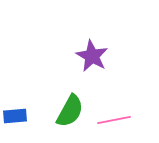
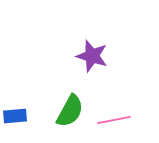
purple star: rotated 12 degrees counterclockwise
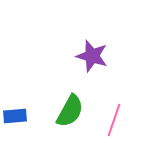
pink line: rotated 60 degrees counterclockwise
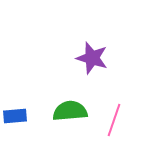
purple star: moved 2 px down
green semicircle: rotated 124 degrees counterclockwise
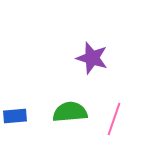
green semicircle: moved 1 px down
pink line: moved 1 px up
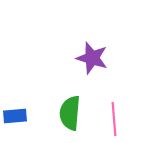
green semicircle: moved 1 px down; rotated 80 degrees counterclockwise
pink line: rotated 24 degrees counterclockwise
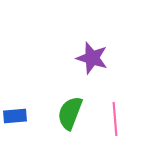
green semicircle: rotated 16 degrees clockwise
pink line: moved 1 px right
